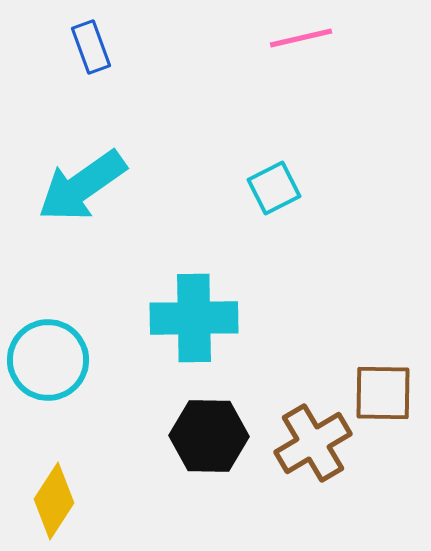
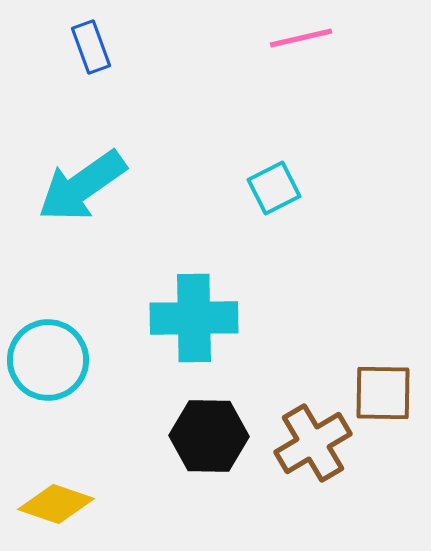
yellow diamond: moved 2 px right, 3 px down; rotated 76 degrees clockwise
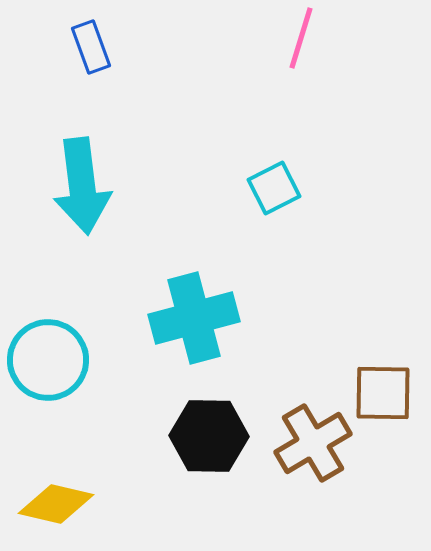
pink line: rotated 60 degrees counterclockwise
cyan arrow: rotated 62 degrees counterclockwise
cyan cross: rotated 14 degrees counterclockwise
yellow diamond: rotated 6 degrees counterclockwise
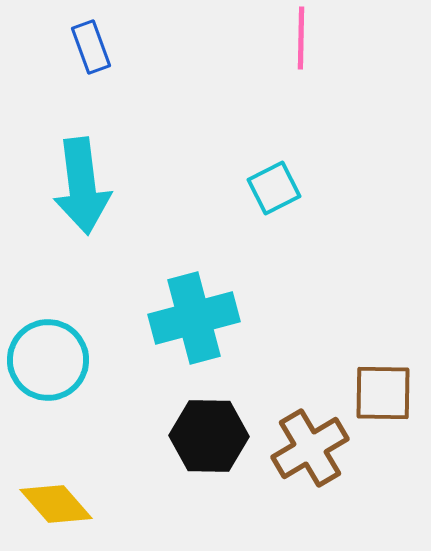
pink line: rotated 16 degrees counterclockwise
brown cross: moved 3 px left, 5 px down
yellow diamond: rotated 36 degrees clockwise
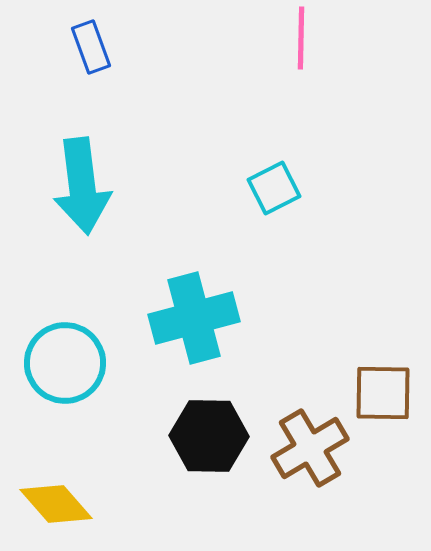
cyan circle: moved 17 px right, 3 px down
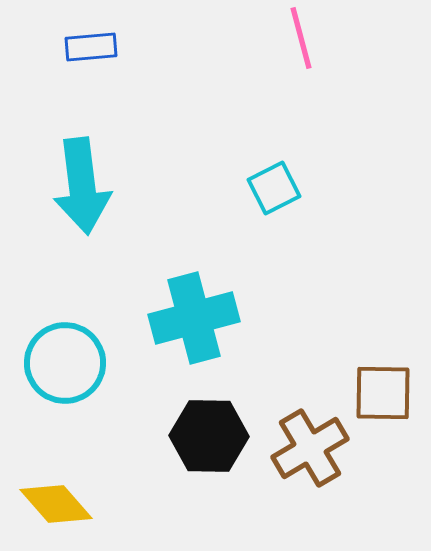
pink line: rotated 16 degrees counterclockwise
blue rectangle: rotated 75 degrees counterclockwise
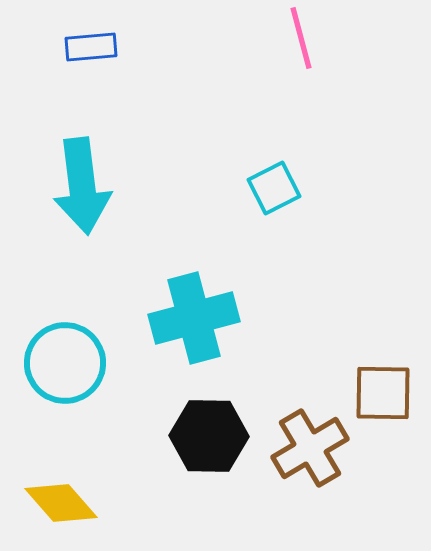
yellow diamond: moved 5 px right, 1 px up
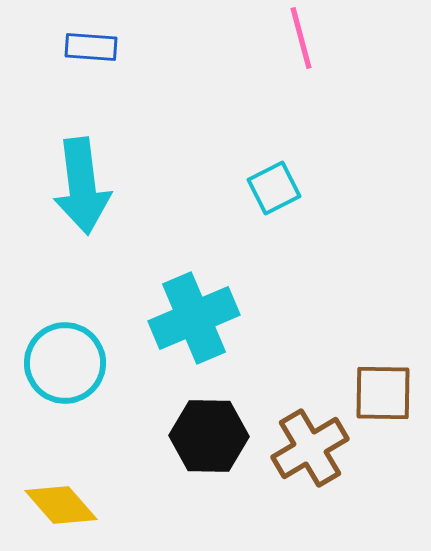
blue rectangle: rotated 9 degrees clockwise
cyan cross: rotated 8 degrees counterclockwise
yellow diamond: moved 2 px down
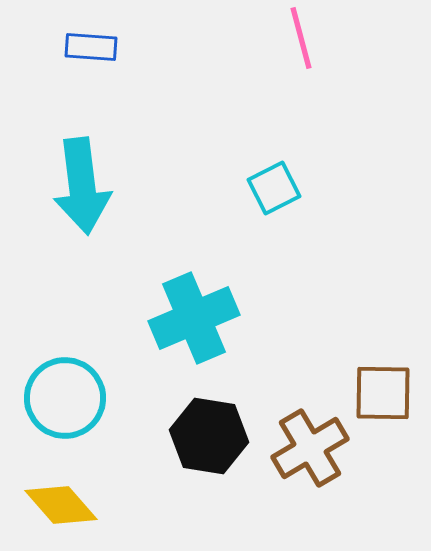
cyan circle: moved 35 px down
black hexagon: rotated 8 degrees clockwise
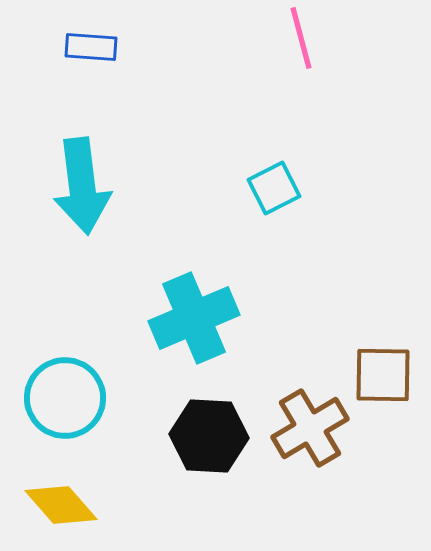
brown square: moved 18 px up
black hexagon: rotated 6 degrees counterclockwise
brown cross: moved 20 px up
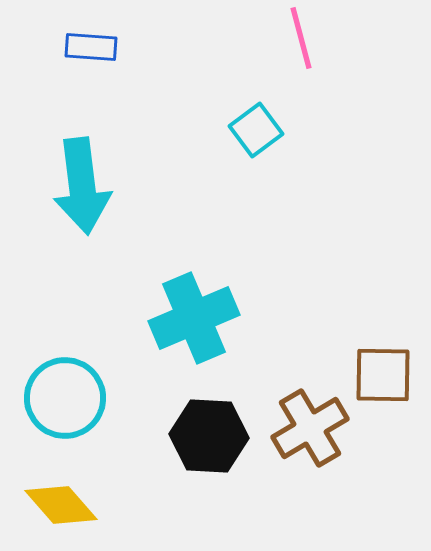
cyan square: moved 18 px left, 58 px up; rotated 10 degrees counterclockwise
